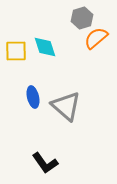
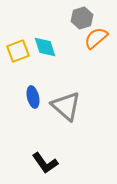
yellow square: moved 2 px right; rotated 20 degrees counterclockwise
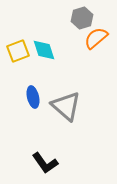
cyan diamond: moved 1 px left, 3 px down
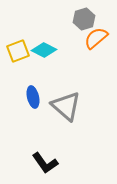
gray hexagon: moved 2 px right, 1 px down
cyan diamond: rotated 45 degrees counterclockwise
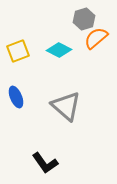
cyan diamond: moved 15 px right
blue ellipse: moved 17 px left; rotated 10 degrees counterclockwise
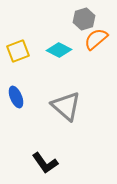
orange semicircle: moved 1 px down
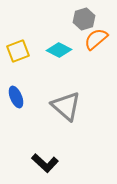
black L-shape: rotated 12 degrees counterclockwise
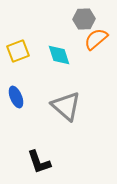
gray hexagon: rotated 15 degrees clockwise
cyan diamond: moved 5 px down; rotated 45 degrees clockwise
black L-shape: moved 6 px left, 1 px up; rotated 28 degrees clockwise
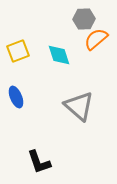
gray triangle: moved 13 px right
